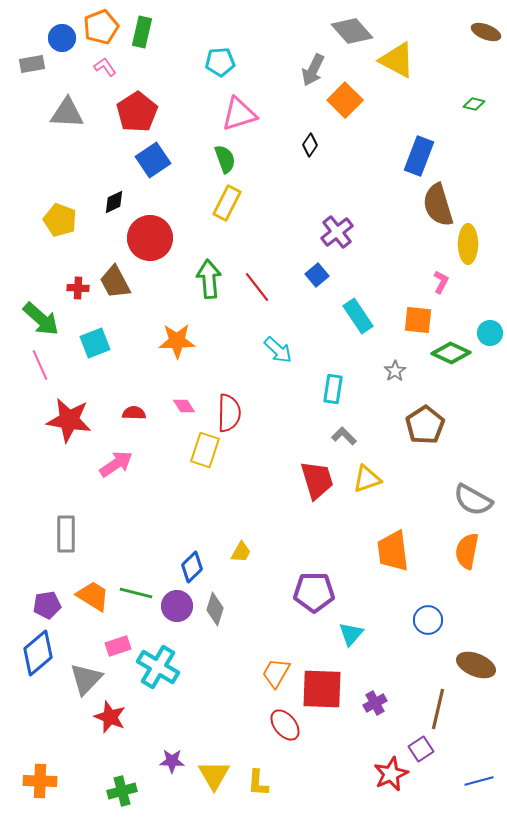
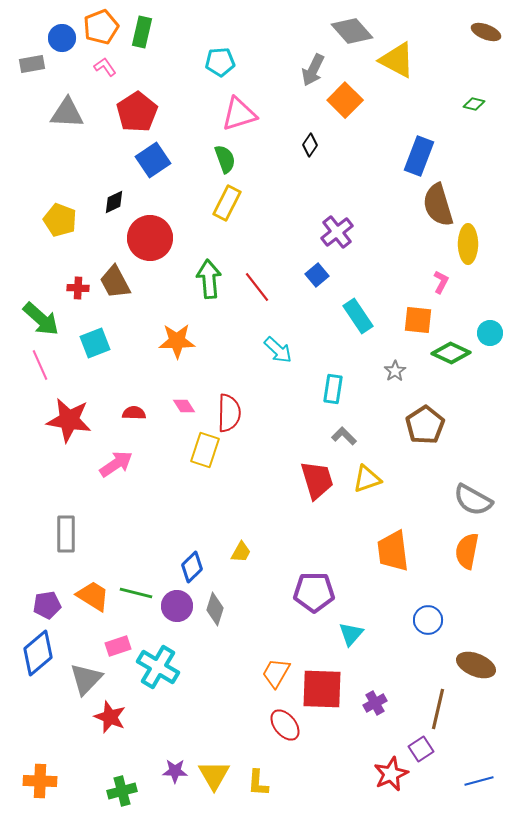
purple star at (172, 761): moved 3 px right, 10 px down
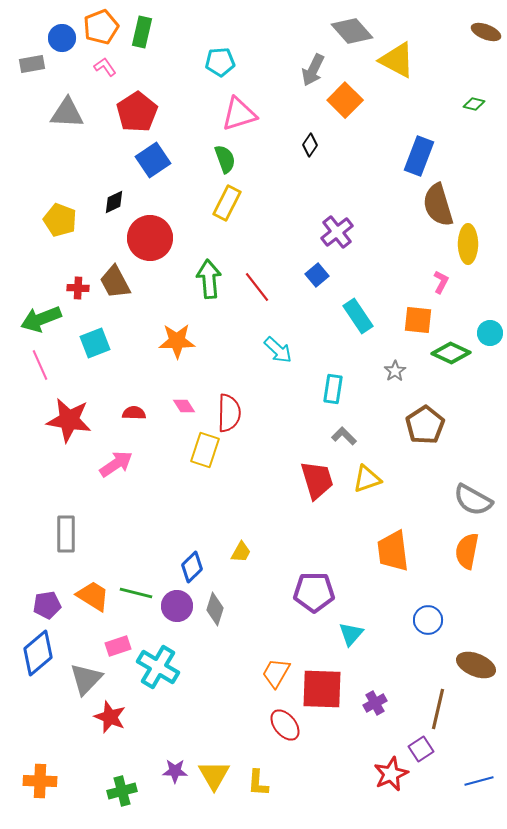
green arrow at (41, 319): rotated 117 degrees clockwise
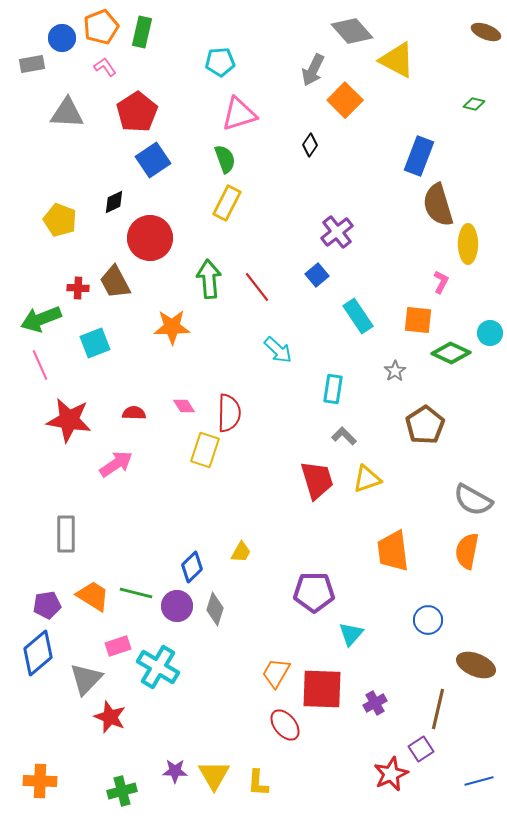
orange star at (177, 341): moved 5 px left, 14 px up
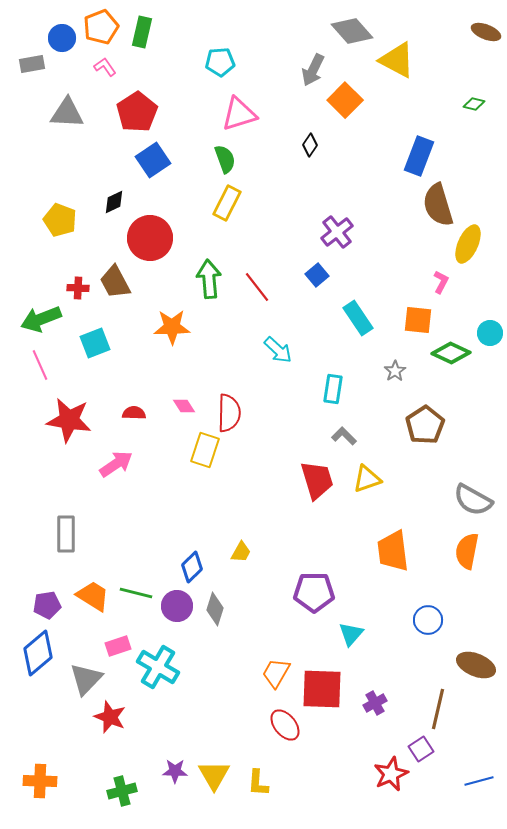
yellow ellipse at (468, 244): rotated 24 degrees clockwise
cyan rectangle at (358, 316): moved 2 px down
